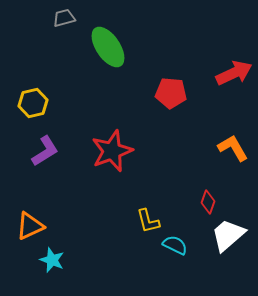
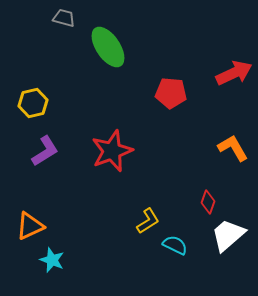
gray trapezoid: rotated 30 degrees clockwise
yellow L-shape: rotated 108 degrees counterclockwise
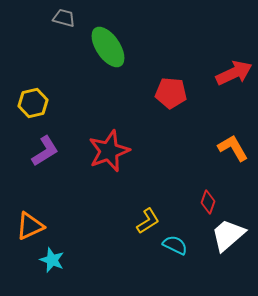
red star: moved 3 px left
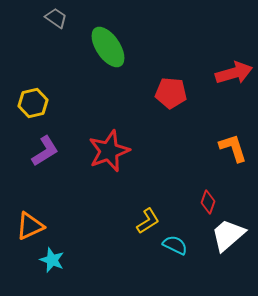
gray trapezoid: moved 8 px left; rotated 20 degrees clockwise
red arrow: rotated 9 degrees clockwise
orange L-shape: rotated 12 degrees clockwise
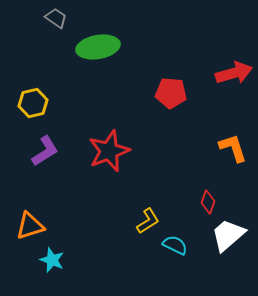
green ellipse: moved 10 px left; rotated 66 degrees counterclockwise
orange triangle: rotated 8 degrees clockwise
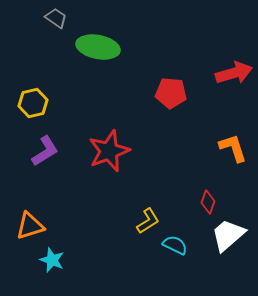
green ellipse: rotated 21 degrees clockwise
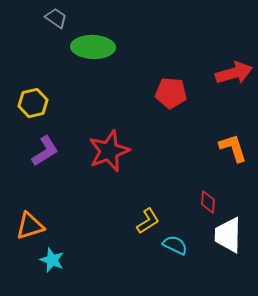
green ellipse: moved 5 px left; rotated 9 degrees counterclockwise
red diamond: rotated 15 degrees counterclockwise
white trapezoid: rotated 48 degrees counterclockwise
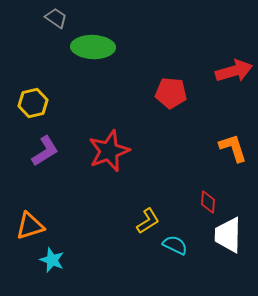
red arrow: moved 2 px up
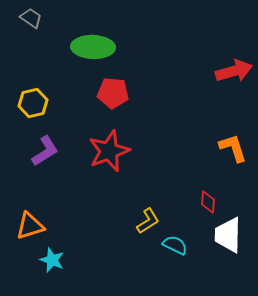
gray trapezoid: moved 25 px left
red pentagon: moved 58 px left
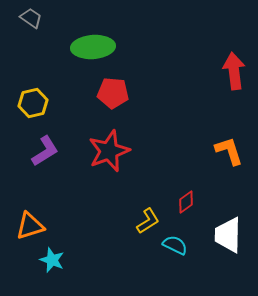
green ellipse: rotated 6 degrees counterclockwise
red arrow: rotated 81 degrees counterclockwise
orange L-shape: moved 4 px left, 3 px down
red diamond: moved 22 px left; rotated 50 degrees clockwise
